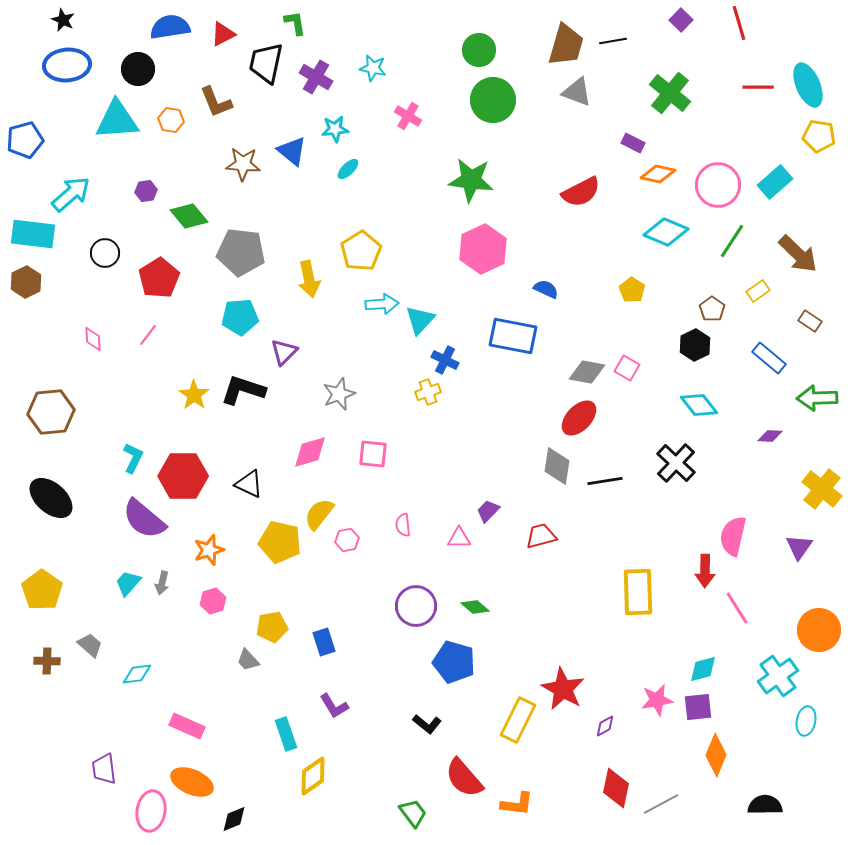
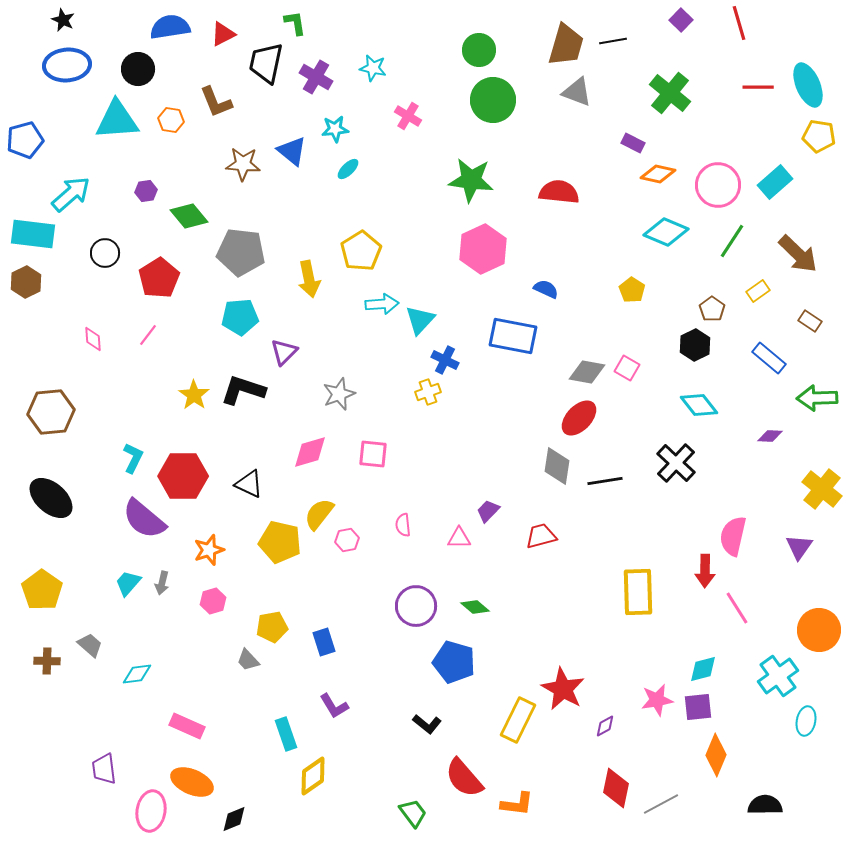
red semicircle at (581, 192): moved 22 px left; rotated 147 degrees counterclockwise
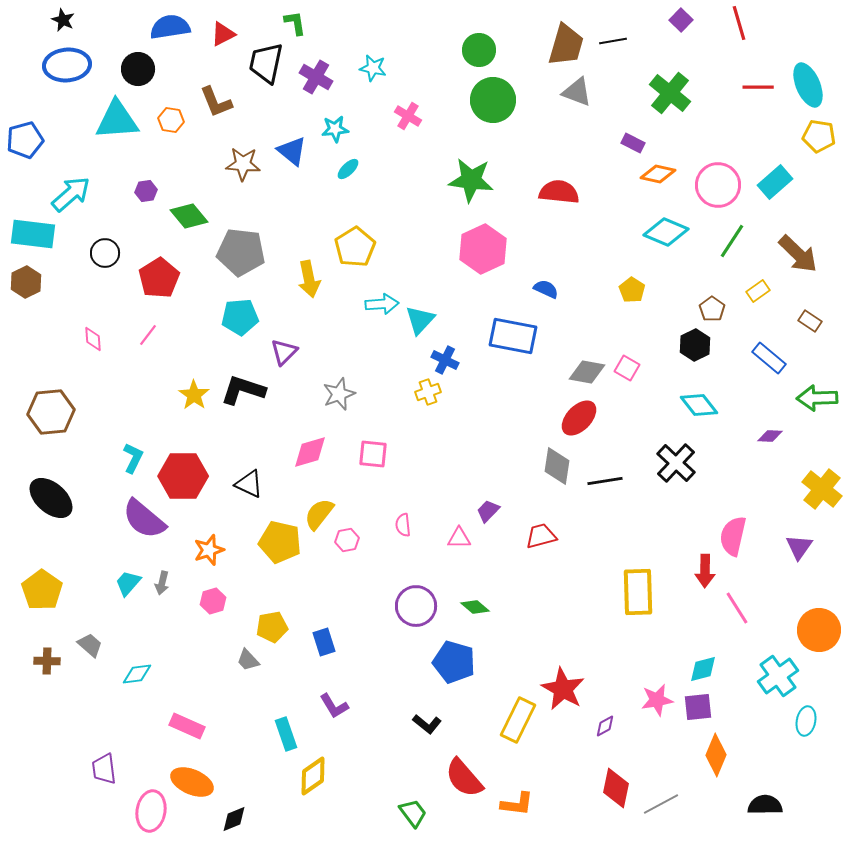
yellow pentagon at (361, 251): moved 6 px left, 4 px up
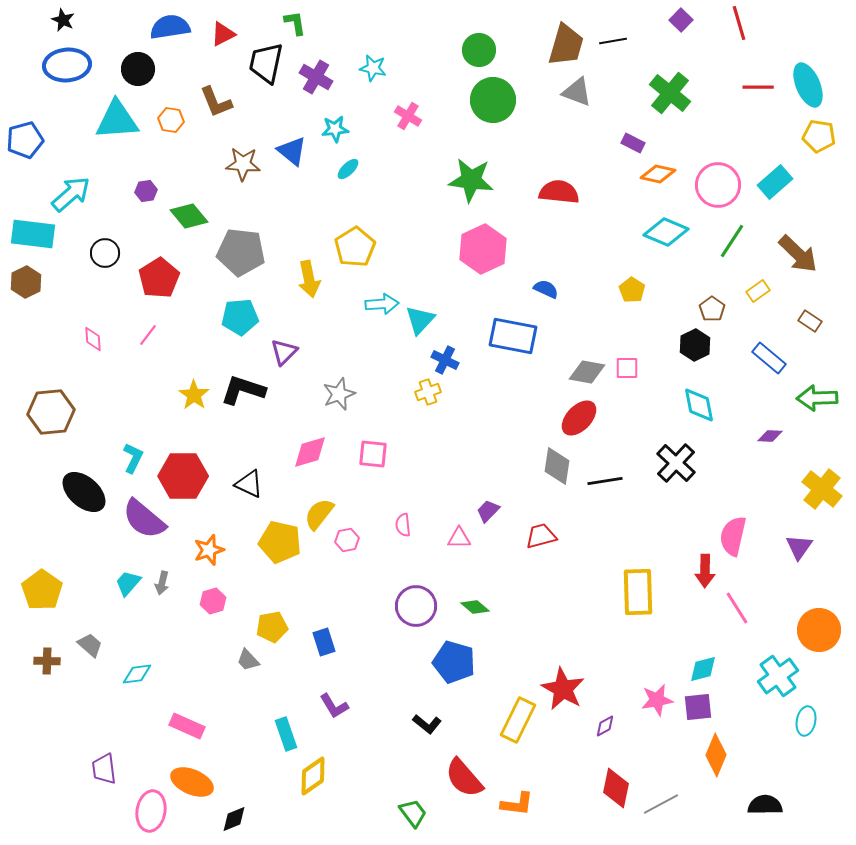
pink square at (627, 368): rotated 30 degrees counterclockwise
cyan diamond at (699, 405): rotated 27 degrees clockwise
black ellipse at (51, 498): moved 33 px right, 6 px up
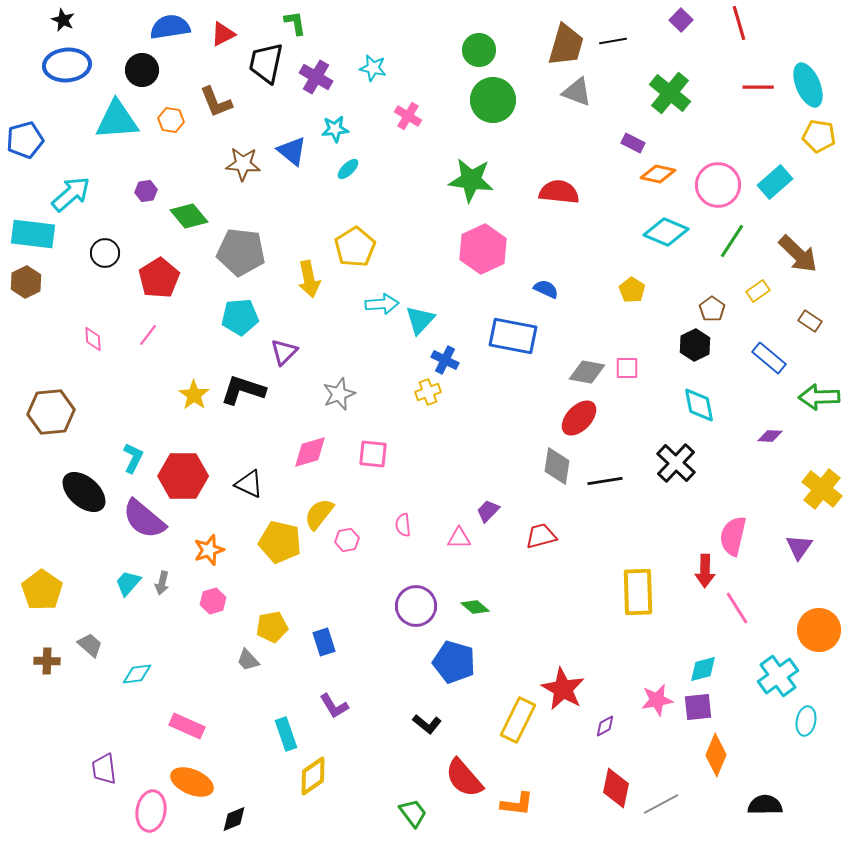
black circle at (138, 69): moved 4 px right, 1 px down
green arrow at (817, 398): moved 2 px right, 1 px up
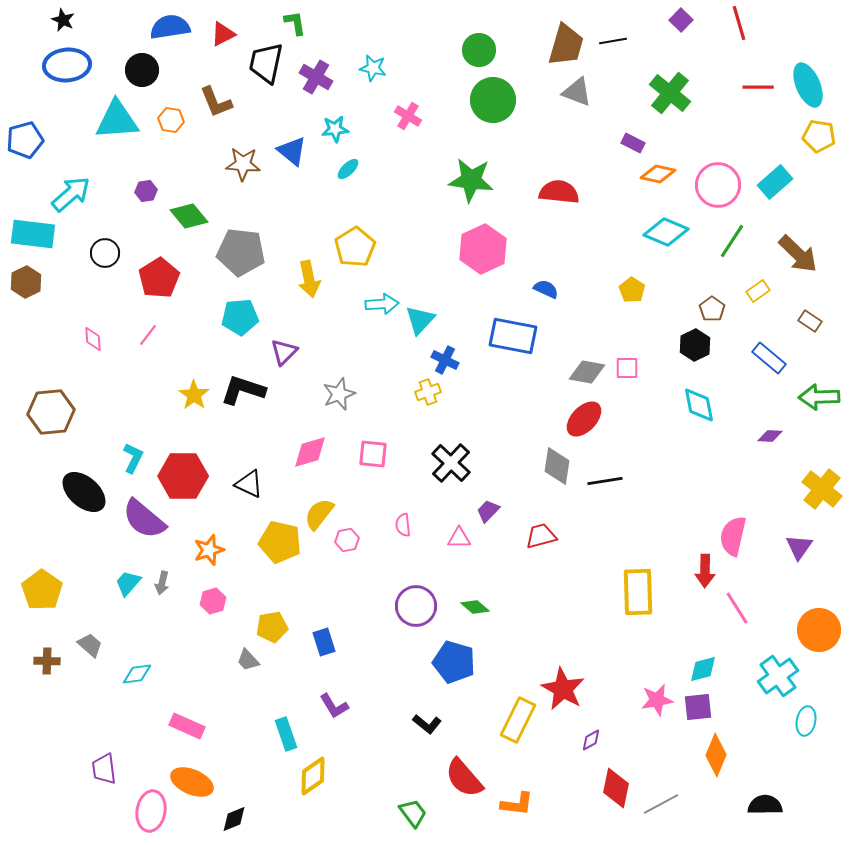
red ellipse at (579, 418): moved 5 px right, 1 px down
black cross at (676, 463): moved 225 px left
purple diamond at (605, 726): moved 14 px left, 14 px down
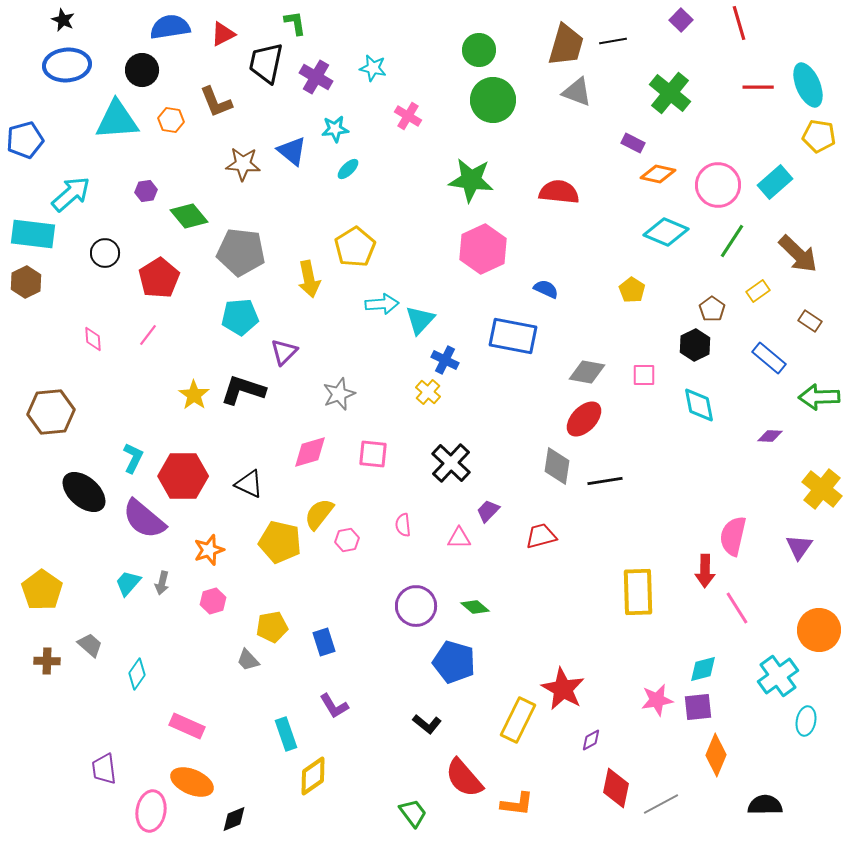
pink square at (627, 368): moved 17 px right, 7 px down
yellow cross at (428, 392): rotated 30 degrees counterclockwise
cyan diamond at (137, 674): rotated 48 degrees counterclockwise
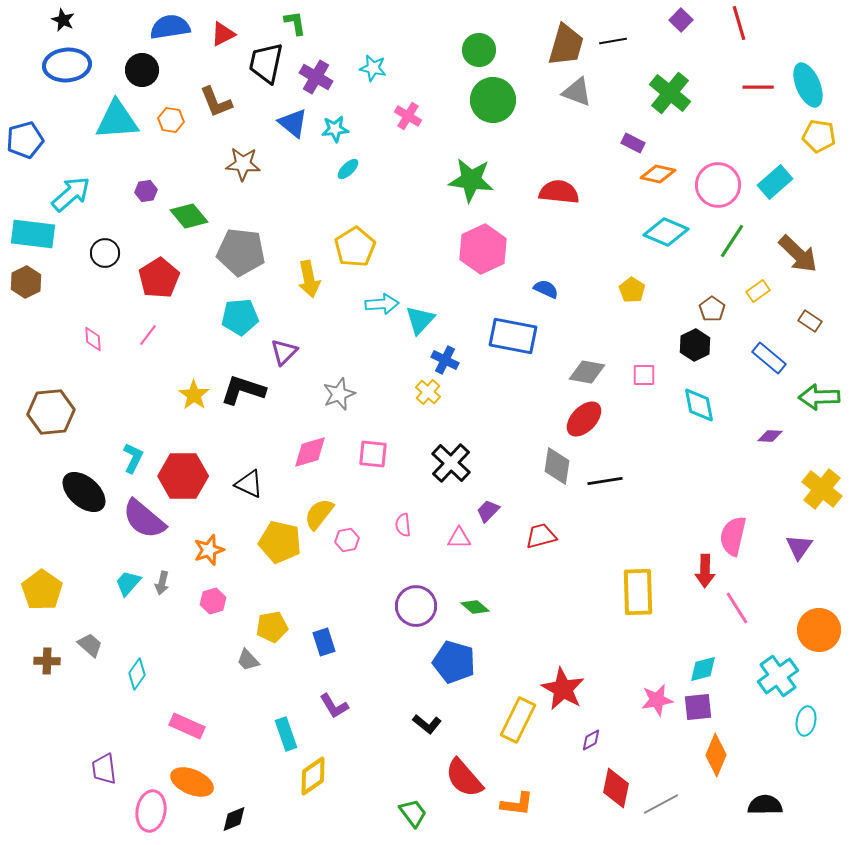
blue triangle at (292, 151): moved 1 px right, 28 px up
